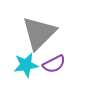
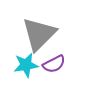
gray triangle: moved 1 px down
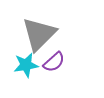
purple semicircle: moved 2 px up; rotated 15 degrees counterclockwise
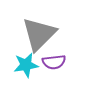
purple semicircle: rotated 35 degrees clockwise
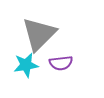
purple semicircle: moved 7 px right, 1 px down
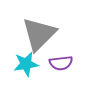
cyan star: moved 1 px up
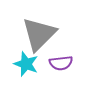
cyan star: rotated 30 degrees clockwise
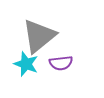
gray triangle: moved 2 px down; rotated 6 degrees clockwise
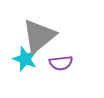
cyan star: moved 1 px left, 5 px up
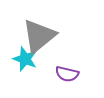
purple semicircle: moved 6 px right, 11 px down; rotated 20 degrees clockwise
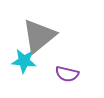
cyan star: moved 1 px left, 2 px down; rotated 15 degrees counterclockwise
